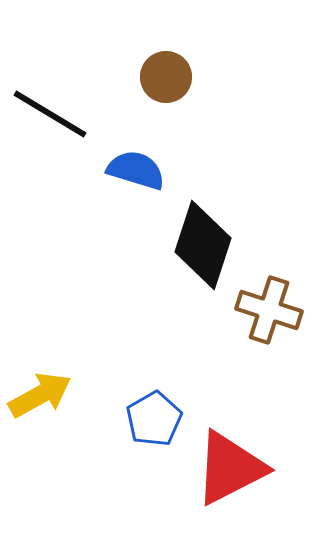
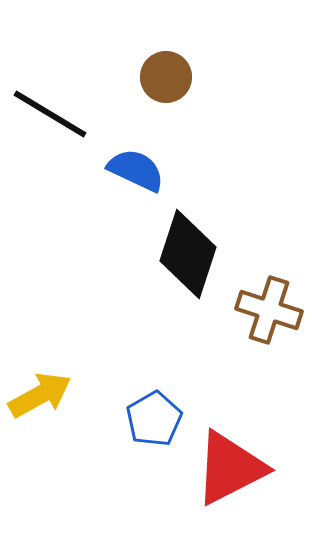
blue semicircle: rotated 8 degrees clockwise
black diamond: moved 15 px left, 9 px down
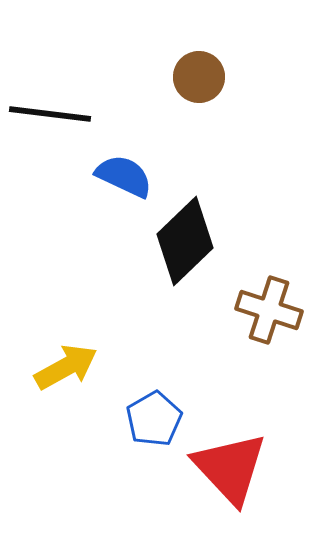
brown circle: moved 33 px right
black line: rotated 24 degrees counterclockwise
blue semicircle: moved 12 px left, 6 px down
black diamond: moved 3 px left, 13 px up; rotated 28 degrees clockwise
yellow arrow: moved 26 px right, 28 px up
red triangle: rotated 46 degrees counterclockwise
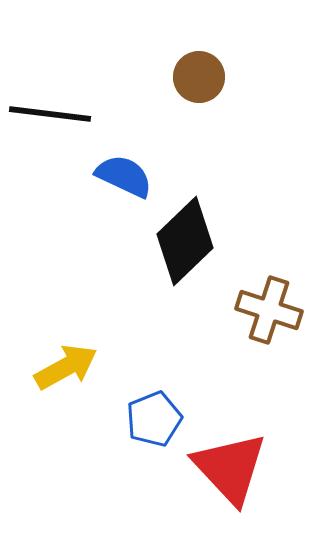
blue pentagon: rotated 8 degrees clockwise
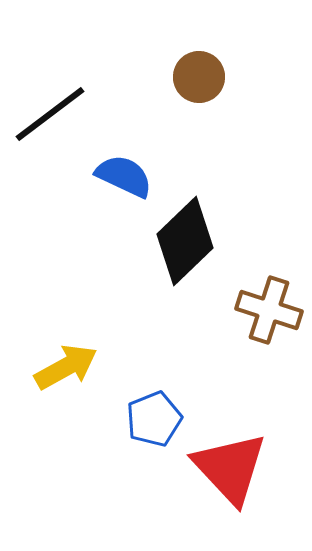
black line: rotated 44 degrees counterclockwise
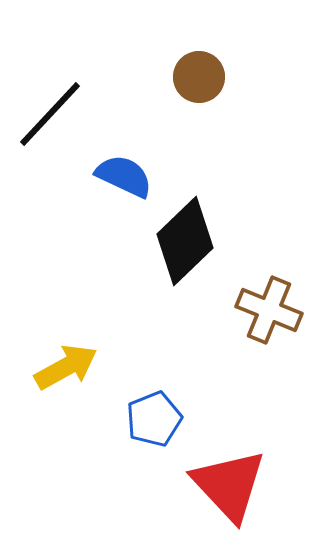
black line: rotated 10 degrees counterclockwise
brown cross: rotated 4 degrees clockwise
red triangle: moved 1 px left, 17 px down
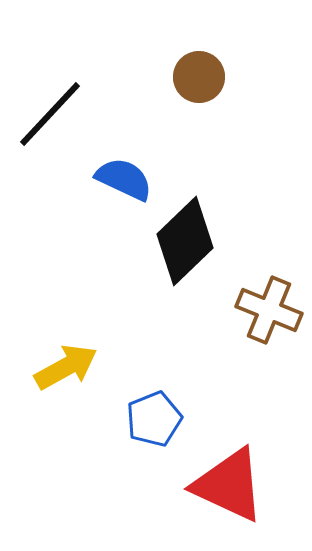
blue semicircle: moved 3 px down
red triangle: rotated 22 degrees counterclockwise
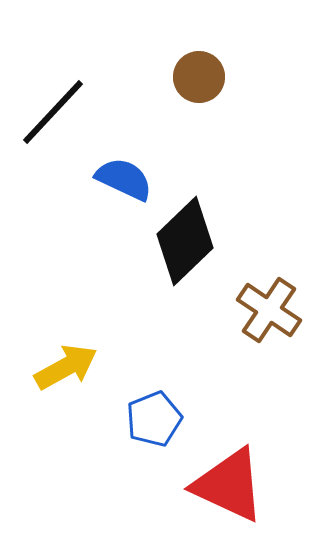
black line: moved 3 px right, 2 px up
brown cross: rotated 12 degrees clockwise
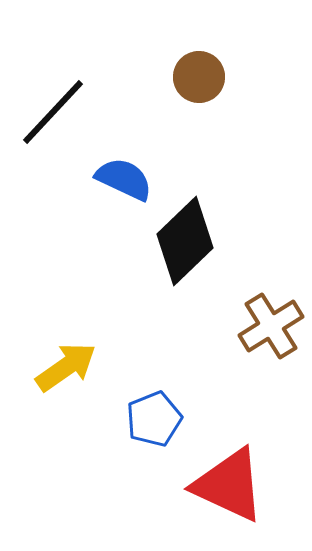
brown cross: moved 2 px right, 16 px down; rotated 24 degrees clockwise
yellow arrow: rotated 6 degrees counterclockwise
